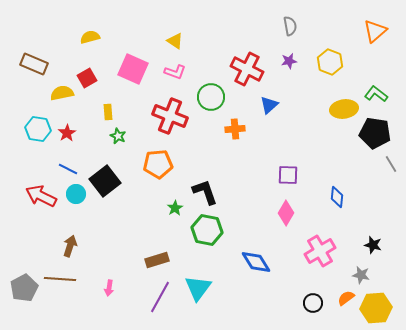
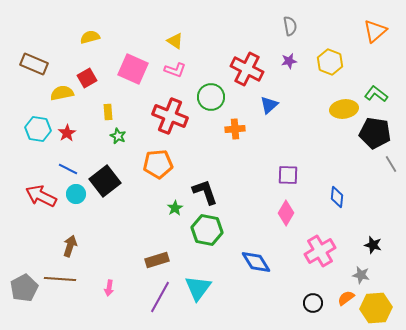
pink L-shape at (175, 72): moved 2 px up
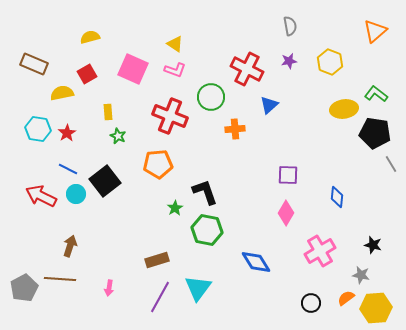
yellow triangle at (175, 41): moved 3 px down
red square at (87, 78): moved 4 px up
black circle at (313, 303): moved 2 px left
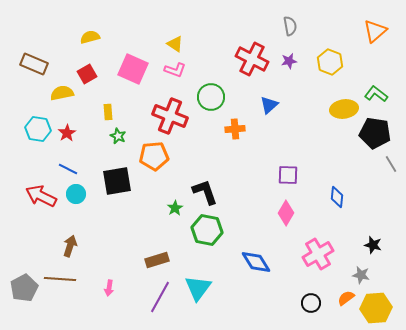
red cross at (247, 69): moved 5 px right, 10 px up
orange pentagon at (158, 164): moved 4 px left, 8 px up
black square at (105, 181): moved 12 px right; rotated 28 degrees clockwise
pink cross at (320, 251): moved 2 px left, 3 px down
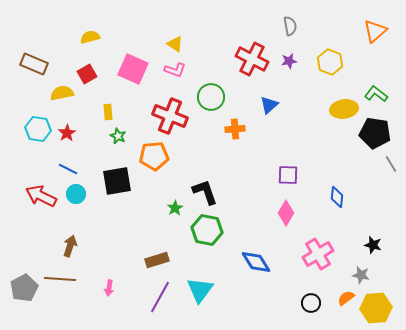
cyan triangle at (198, 288): moved 2 px right, 2 px down
